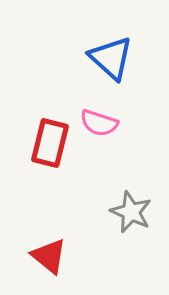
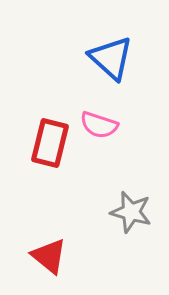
pink semicircle: moved 2 px down
gray star: rotated 9 degrees counterclockwise
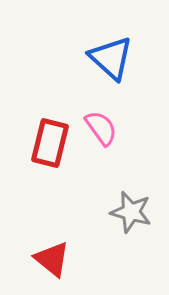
pink semicircle: moved 2 px right, 3 px down; rotated 144 degrees counterclockwise
red triangle: moved 3 px right, 3 px down
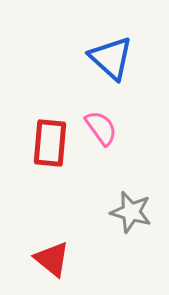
red rectangle: rotated 9 degrees counterclockwise
